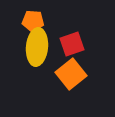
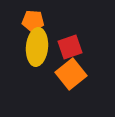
red square: moved 2 px left, 3 px down
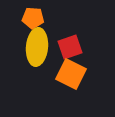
orange pentagon: moved 3 px up
orange square: rotated 24 degrees counterclockwise
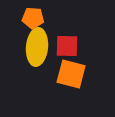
red square: moved 3 px left, 1 px up; rotated 20 degrees clockwise
orange square: rotated 12 degrees counterclockwise
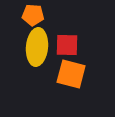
orange pentagon: moved 3 px up
red square: moved 1 px up
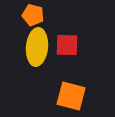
orange pentagon: rotated 10 degrees clockwise
orange square: moved 22 px down
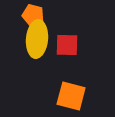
yellow ellipse: moved 8 px up
